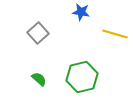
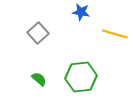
green hexagon: moved 1 px left; rotated 8 degrees clockwise
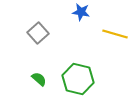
green hexagon: moved 3 px left, 2 px down; rotated 20 degrees clockwise
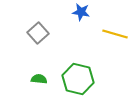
green semicircle: rotated 35 degrees counterclockwise
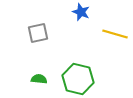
blue star: rotated 12 degrees clockwise
gray square: rotated 30 degrees clockwise
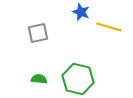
yellow line: moved 6 px left, 7 px up
